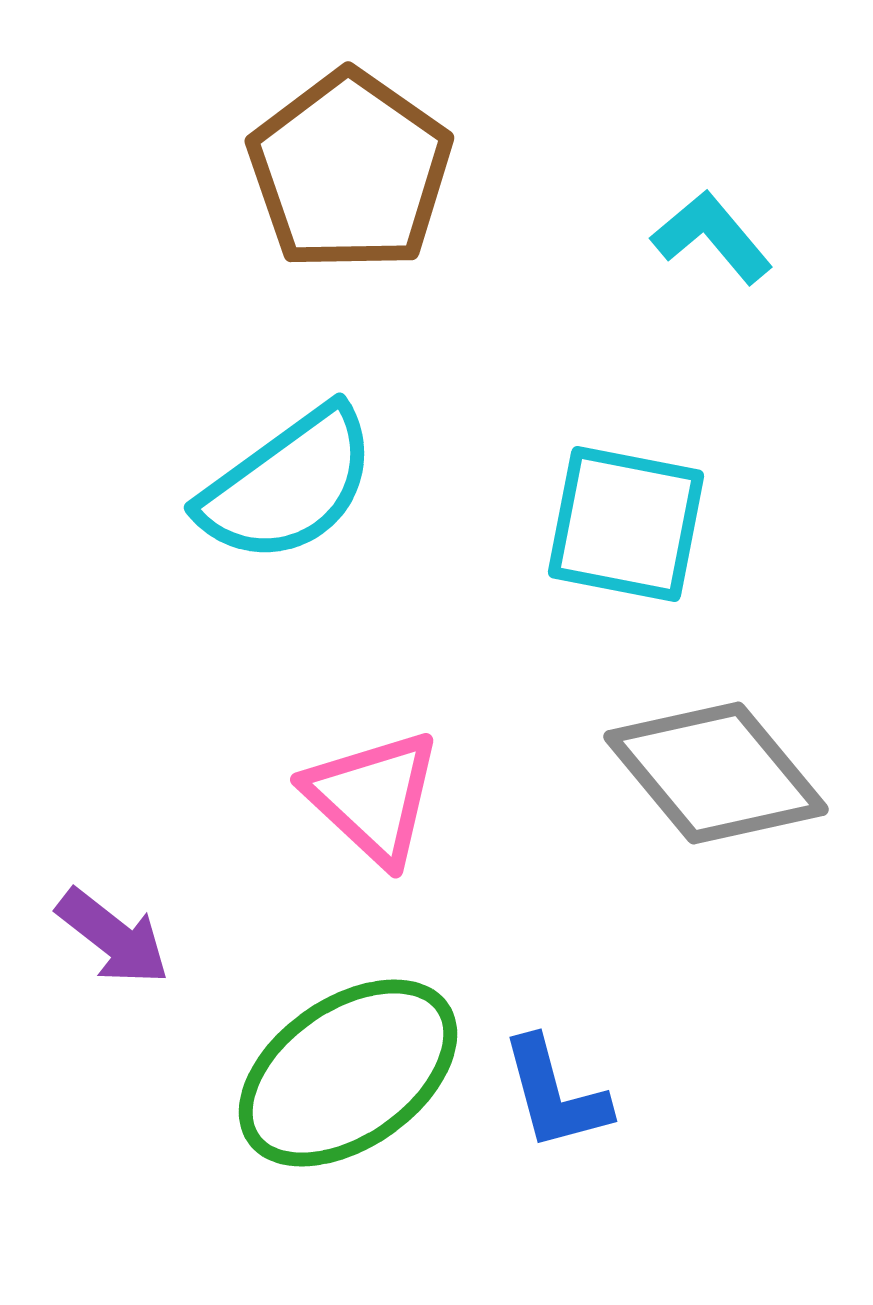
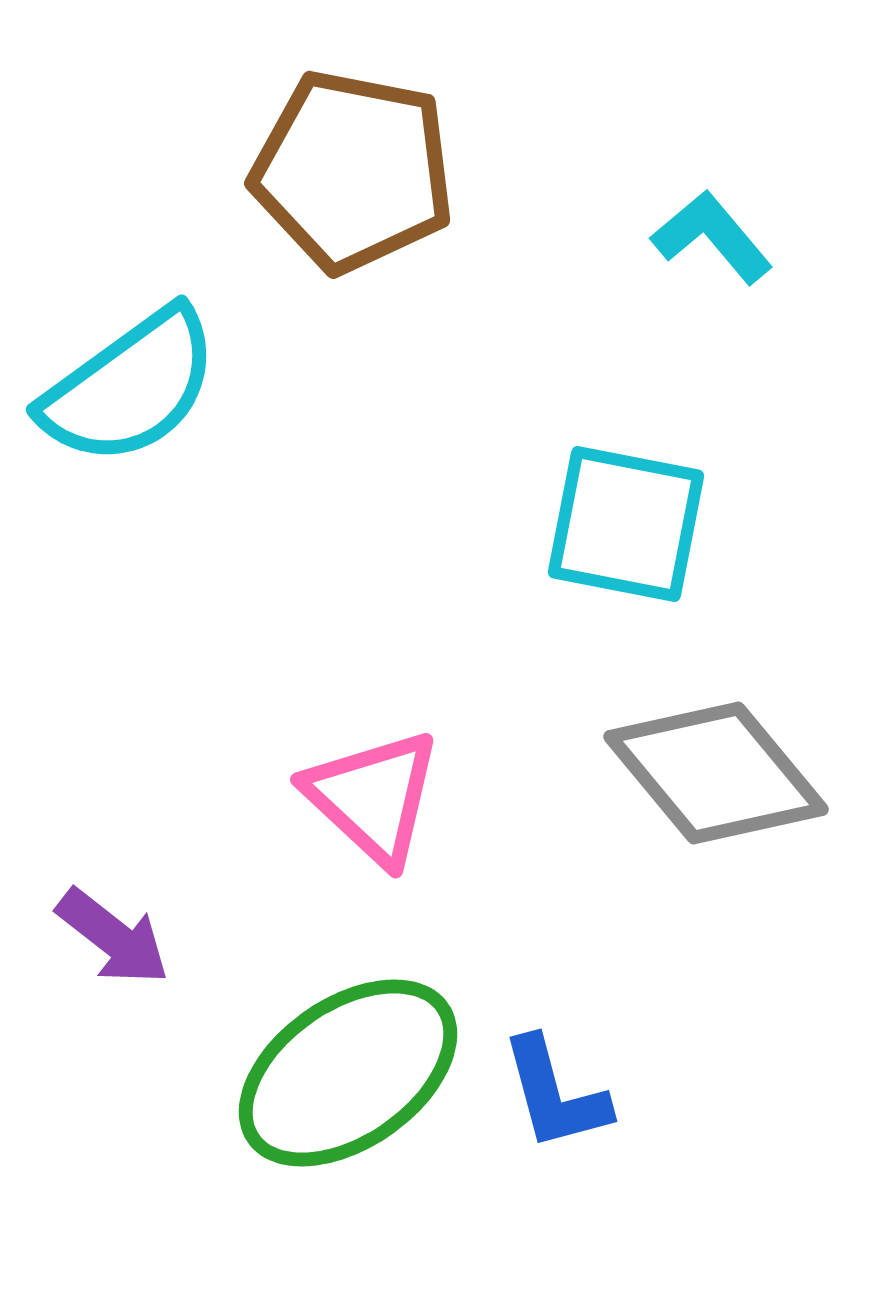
brown pentagon: moved 3 px right; rotated 24 degrees counterclockwise
cyan semicircle: moved 158 px left, 98 px up
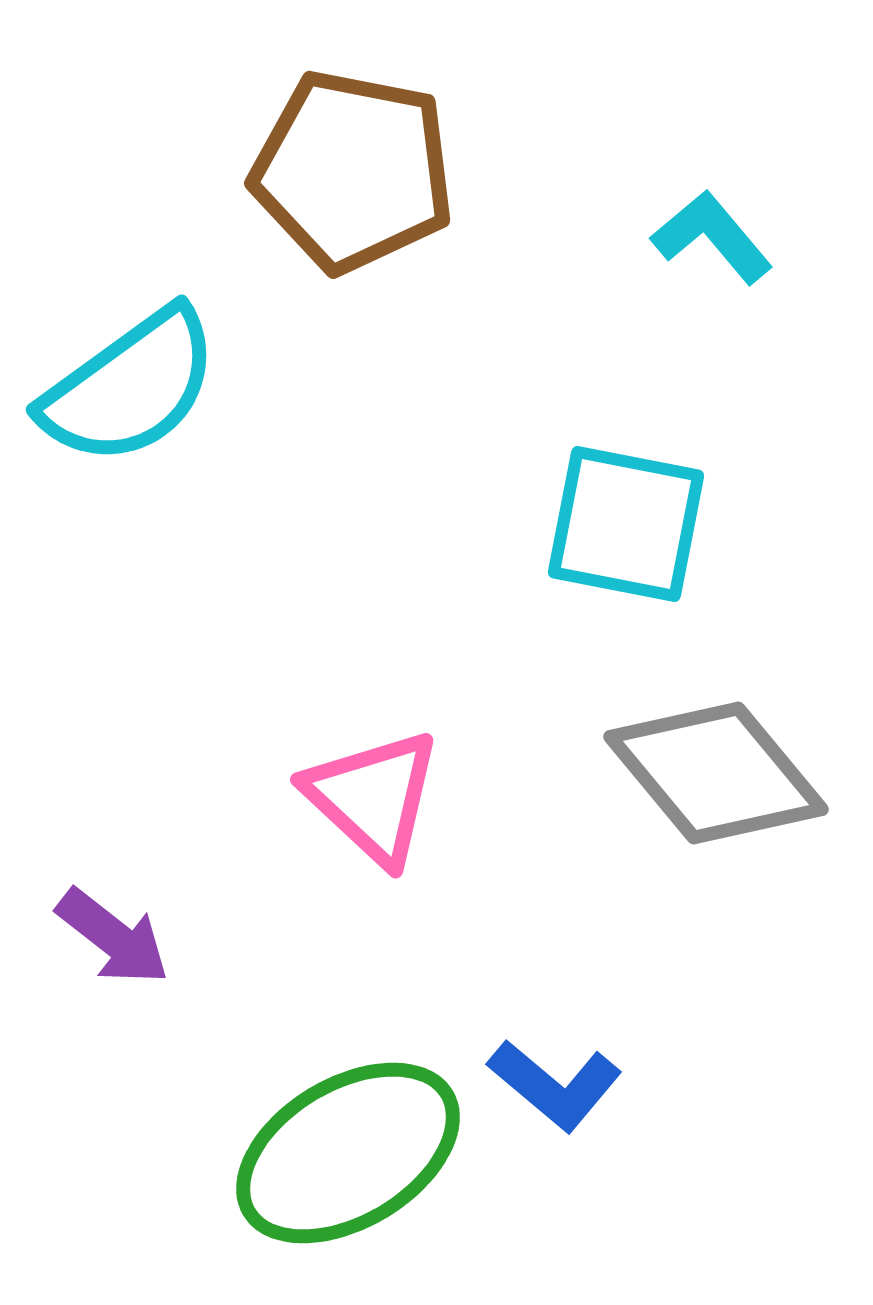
green ellipse: moved 80 px down; rotated 4 degrees clockwise
blue L-shape: moved 9 px up; rotated 35 degrees counterclockwise
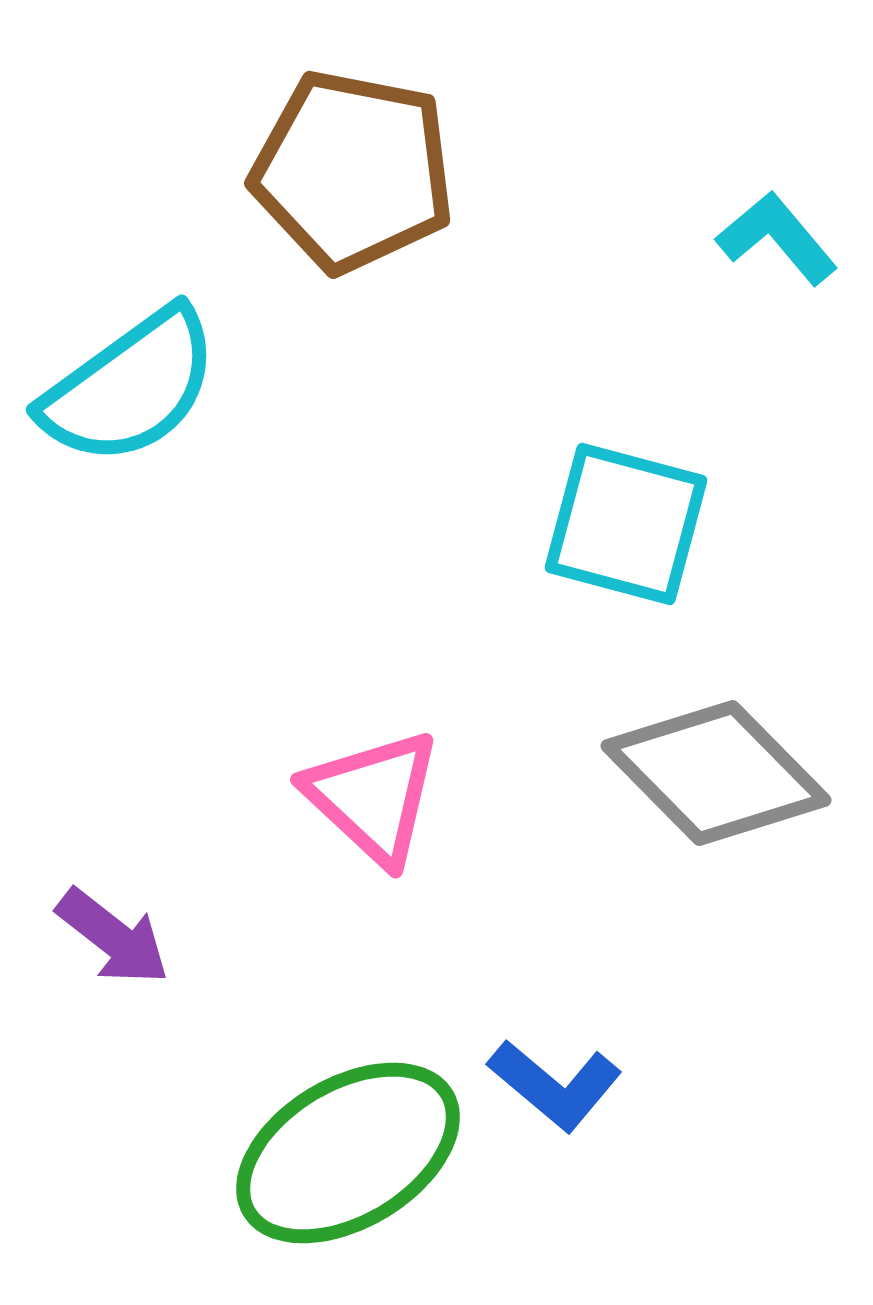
cyan L-shape: moved 65 px right, 1 px down
cyan square: rotated 4 degrees clockwise
gray diamond: rotated 5 degrees counterclockwise
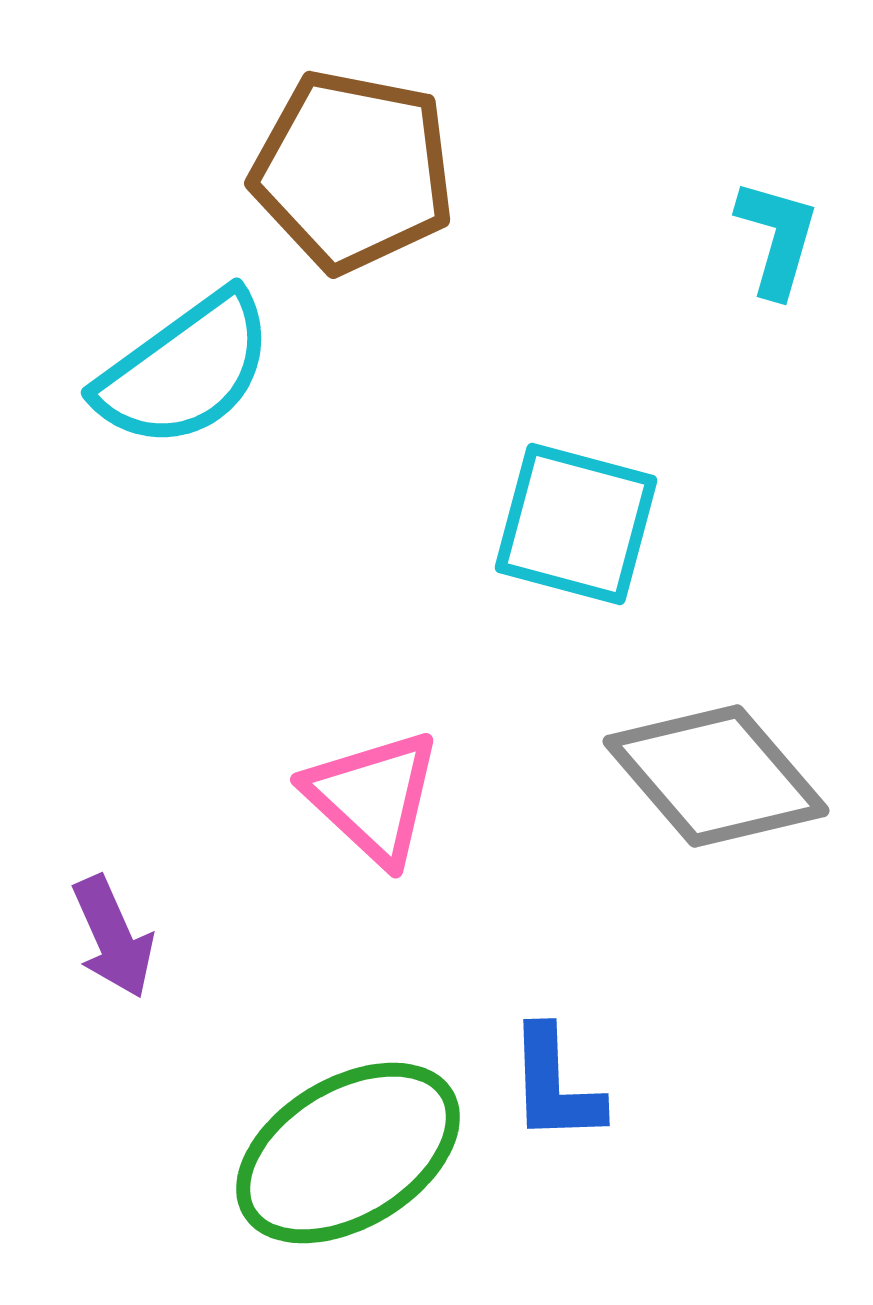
cyan L-shape: rotated 56 degrees clockwise
cyan semicircle: moved 55 px right, 17 px up
cyan square: moved 50 px left
gray diamond: moved 3 px down; rotated 4 degrees clockwise
purple arrow: rotated 28 degrees clockwise
blue L-shape: rotated 48 degrees clockwise
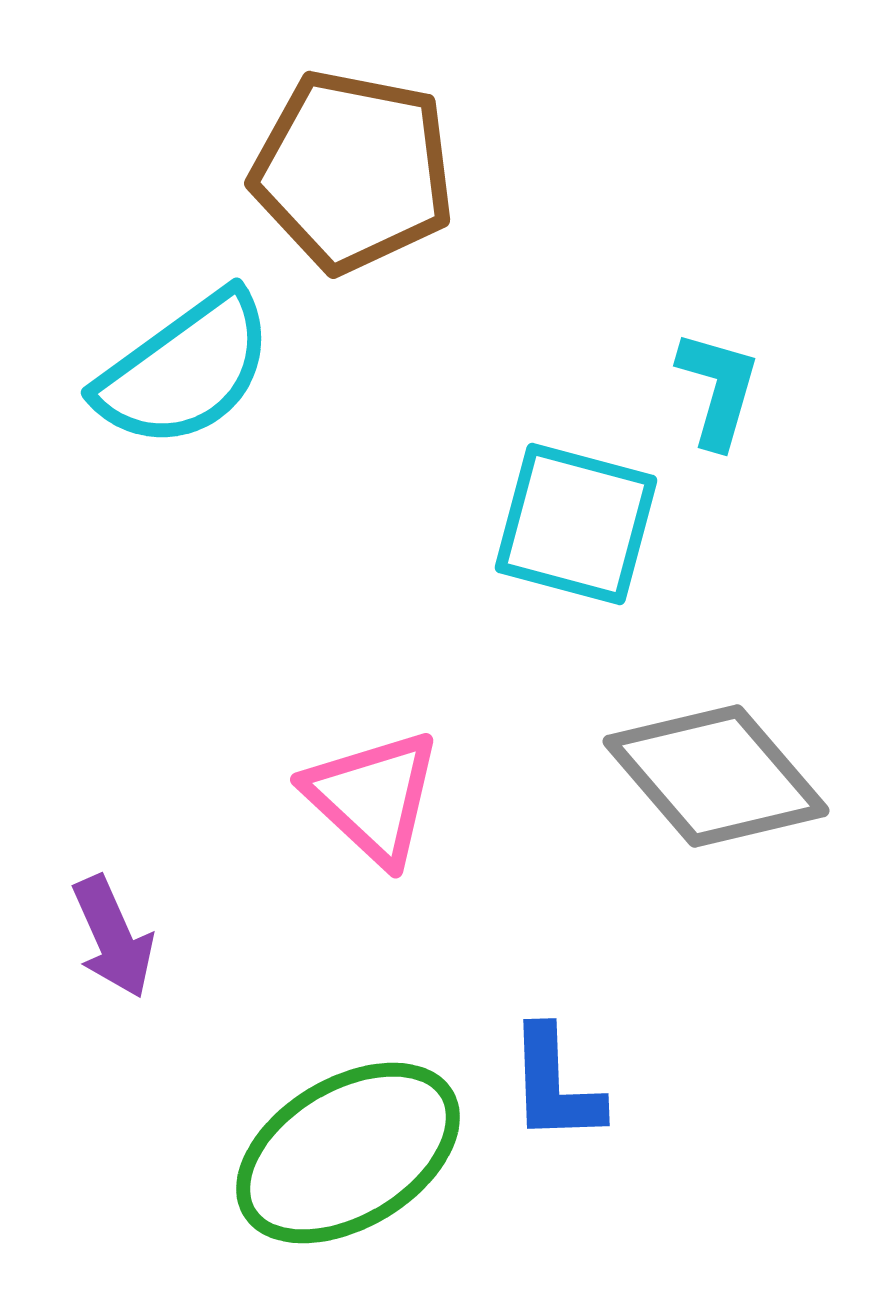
cyan L-shape: moved 59 px left, 151 px down
